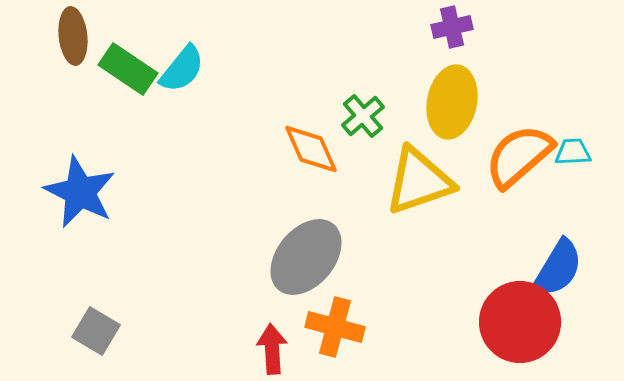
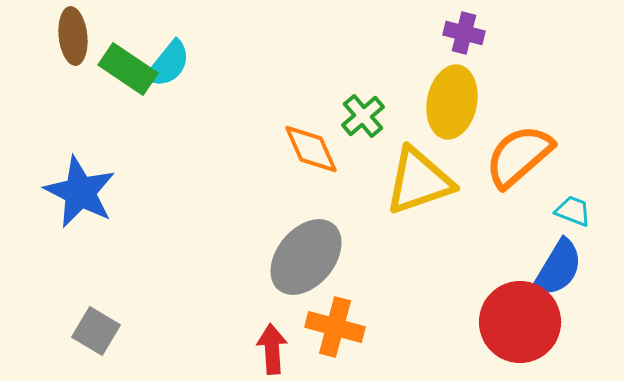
purple cross: moved 12 px right, 6 px down; rotated 27 degrees clockwise
cyan semicircle: moved 14 px left, 5 px up
cyan trapezoid: moved 59 px down; rotated 24 degrees clockwise
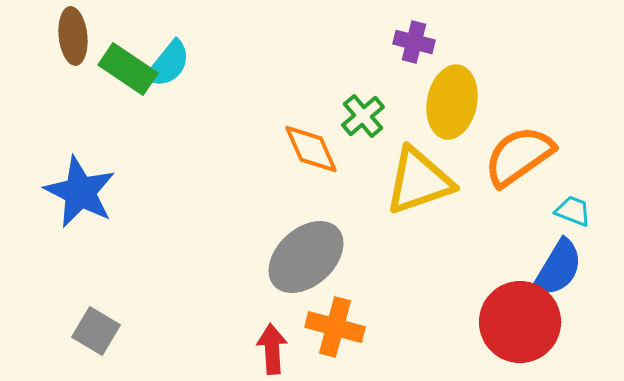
purple cross: moved 50 px left, 9 px down
orange semicircle: rotated 6 degrees clockwise
gray ellipse: rotated 8 degrees clockwise
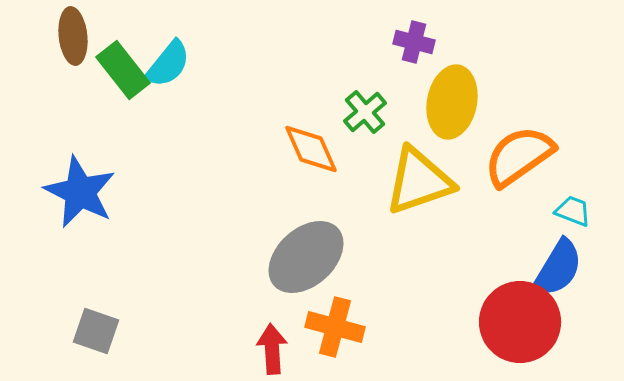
green rectangle: moved 5 px left, 1 px down; rotated 18 degrees clockwise
green cross: moved 2 px right, 4 px up
gray square: rotated 12 degrees counterclockwise
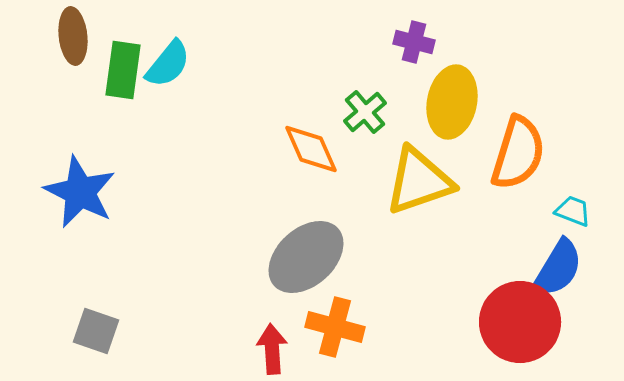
green rectangle: rotated 46 degrees clockwise
orange semicircle: moved 1 px left, 3 px up; rotated 142 degrees clockwise
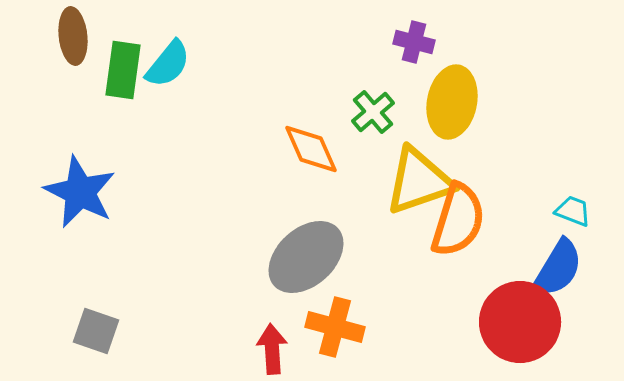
green cross: moved 8 px right
orange semicircle: moved 60 px left, 67 px down
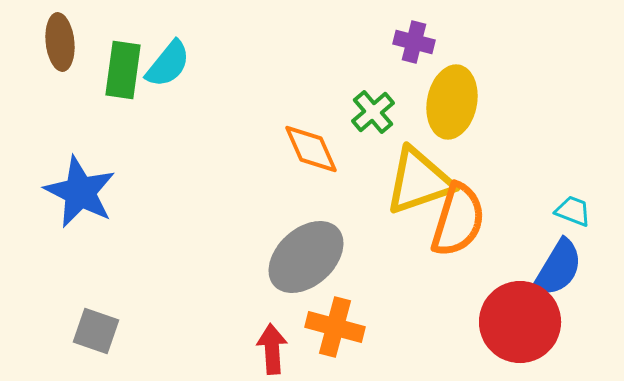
brown ellipse: moved 13 px left, 6 px down
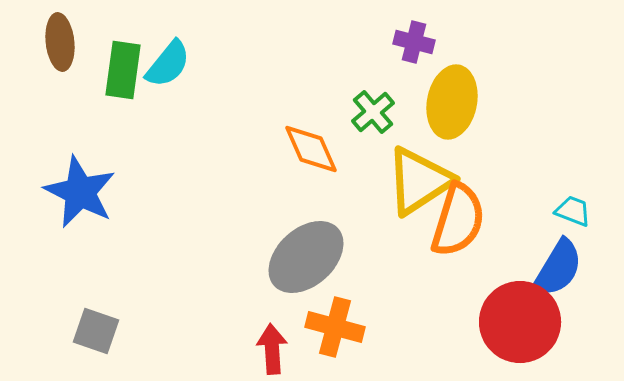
yellow triangle: rotated 14 degrees counterclockwise
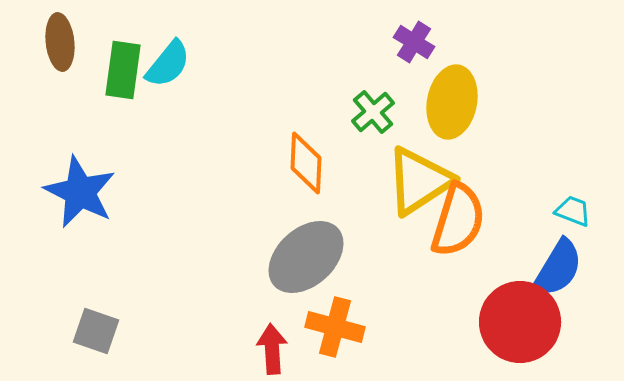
purple cross: rotated 18 degrees clockwise
orange diamond: moved 5 px left, 14 px down; rotated 26 degrees clockwise
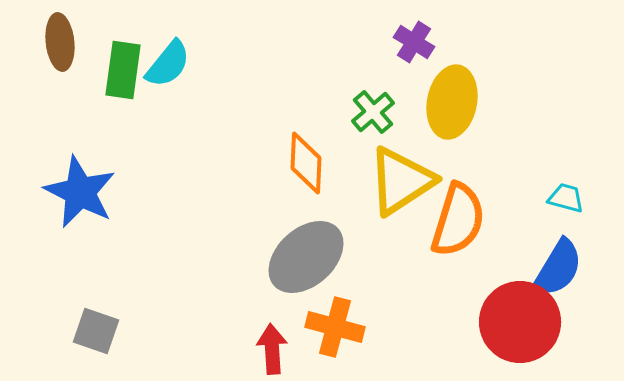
yellow triangle: moved 18 px left
cyan trapezoid: moved 7 px left, 13 px up; rotated 6 degrees counterclockwise
